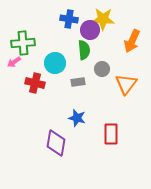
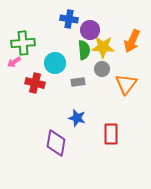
yellow star: moved 28 px down
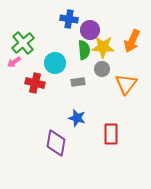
green cross: rotated 35 degrees counterclockwise
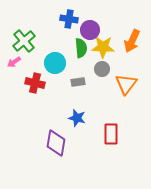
green cross: moved 1 px right, 2 px up
green semicircle: moved 3 px left, 2 px up
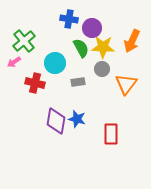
purple circle: moved 2 px right, 2 px up
green semicircle: rotated 24 degrees counterclockwise
blue star: moved 1 px down
purple diamond: moved 22 px up
